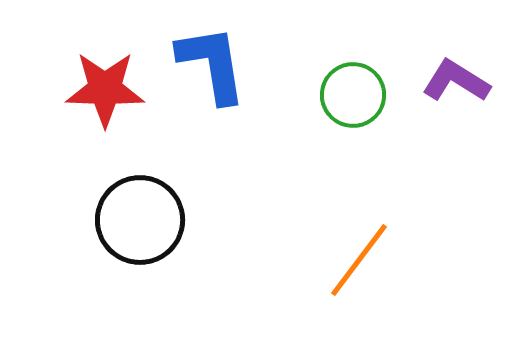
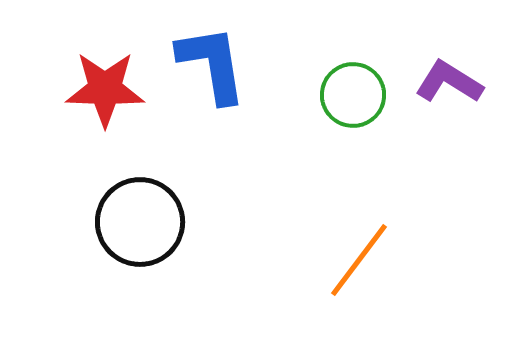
purple L-shape: moved 7 px left, 1 px down
black circle: moved 2 px down
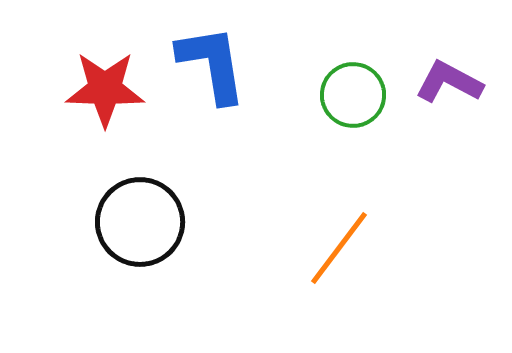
purple L-shape: rotated 4 degrees counterclockwise
orange line: moved 20 px left, 12 px up
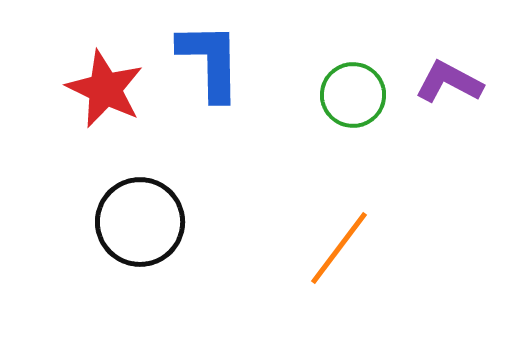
blue L-shape: moved 2 px left, 3 px up; rotated 8 degrees clockwise
red star: rotated 24 degrees clockwise
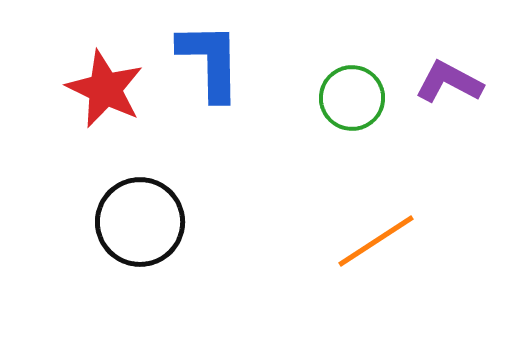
green circle: moved 1 px left, 3 px down
orange line: moved 37 px right, 7 px up; rotated 20 degrees clockwise
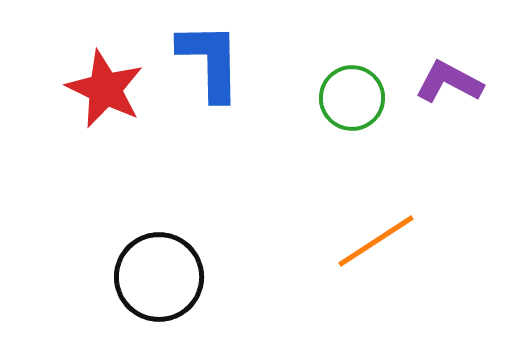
black circle: moved 19 px right, 55 px down
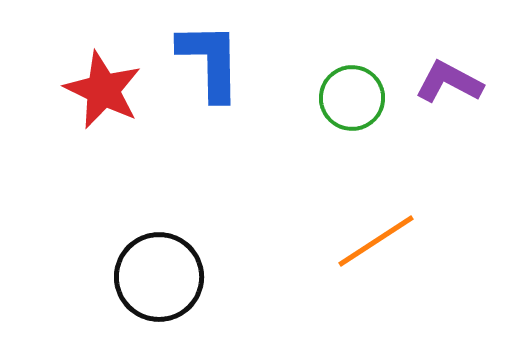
red star: moved 2 px left, 1 px down
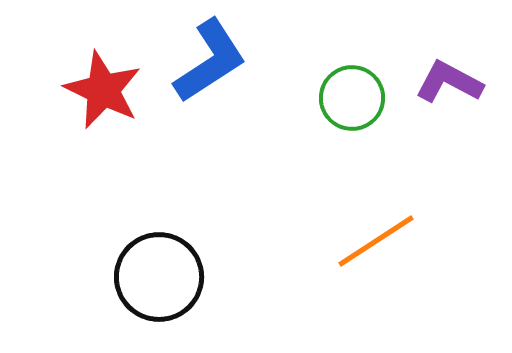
blue L-shape: rotated 58 degrees clockwise
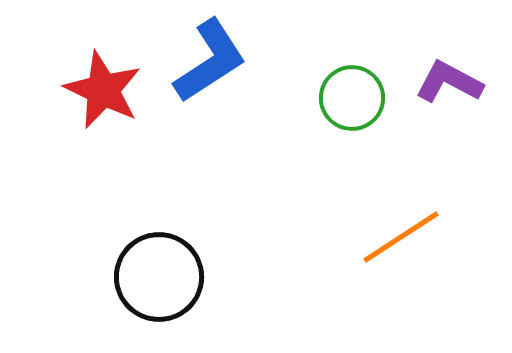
orange line: moved 25 px right, 4 px up
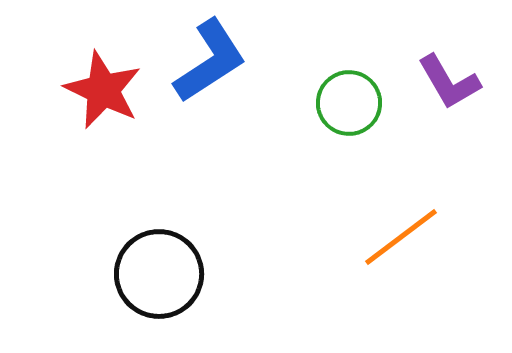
purple L-shape: rotated 148 degrees counterclockwise
green circle: moved 3 px left, 5 px down
orange line: rotated 4 degrees counterclockwise
black circle: moved 3 px up
